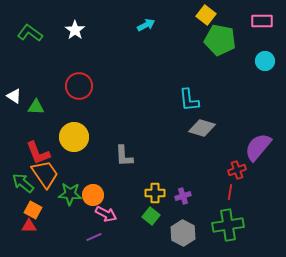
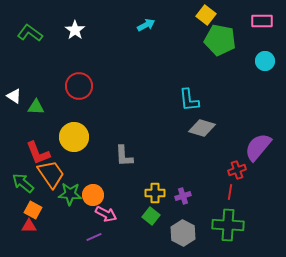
orange trapezoid: moved 6 px right
green cross: rotated 12 degrees clockwise
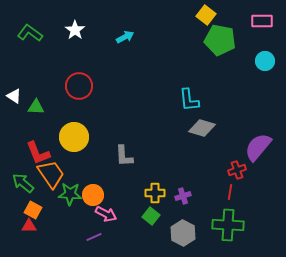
cyan arrow: moved 21 px left, 12 px down
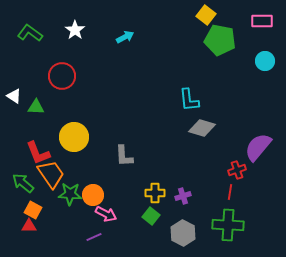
red circle: moved 17 px left, 10 px up
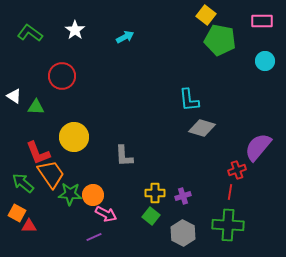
orange square: moved 16 px left, 3 px down
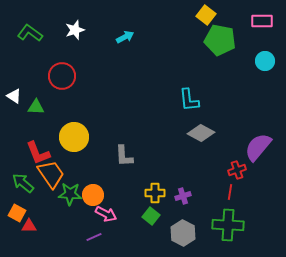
white star: rotated 18 degrees clockwise
gray diamond: moved 1 px left, 5 px down; rotated 12 degrees clockwise
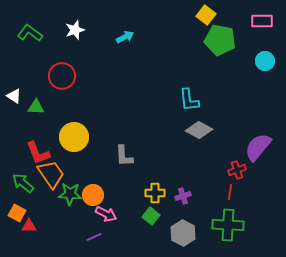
gray diamond: moved 2 px left, 3 px up
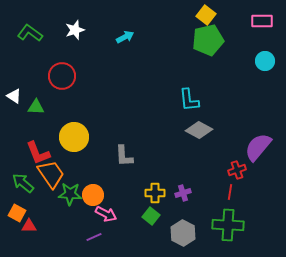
green pentagon: moved 12 px left; rotated 24 degrees counterclockwise
purple cross: moved 3 px up
